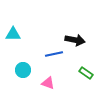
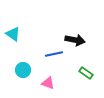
cyan triangle: rotated 35 degrees clockwise
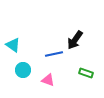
cyan triangle: moved 11 px down
black arrow: rotated 114 degrees clockwise
green rectangle: rotated 16 degrees counterclockwise
pink triangle: moved 3 px up
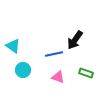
cyan triangle: moved 1 px down
pink triangle: moved 10 px right, 3 px up
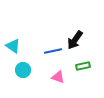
blue line: moved 1 px left, 3 px up
green rectangle: moved 3 px left, 7 px up; rotated 32 degrees counterclockwise
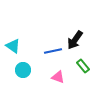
green rectangle: rotated 64 degrees clockwise
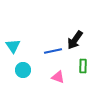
cyan triangle: rotated 21 degrees clockwise
green rectangle: rotated 40 degrees clockwise
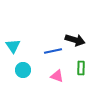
black arrow: rotated 108 degrees counterclockwise
green rectangle: moved 2 px left, 2 px down
pink triangle: moved 1 px left, 1 px up
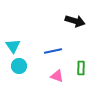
black arrow: moved 19 px up
cyan circle: moved 4 px left, 4 px up
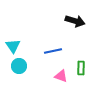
pink triangle: moved 4 px right
